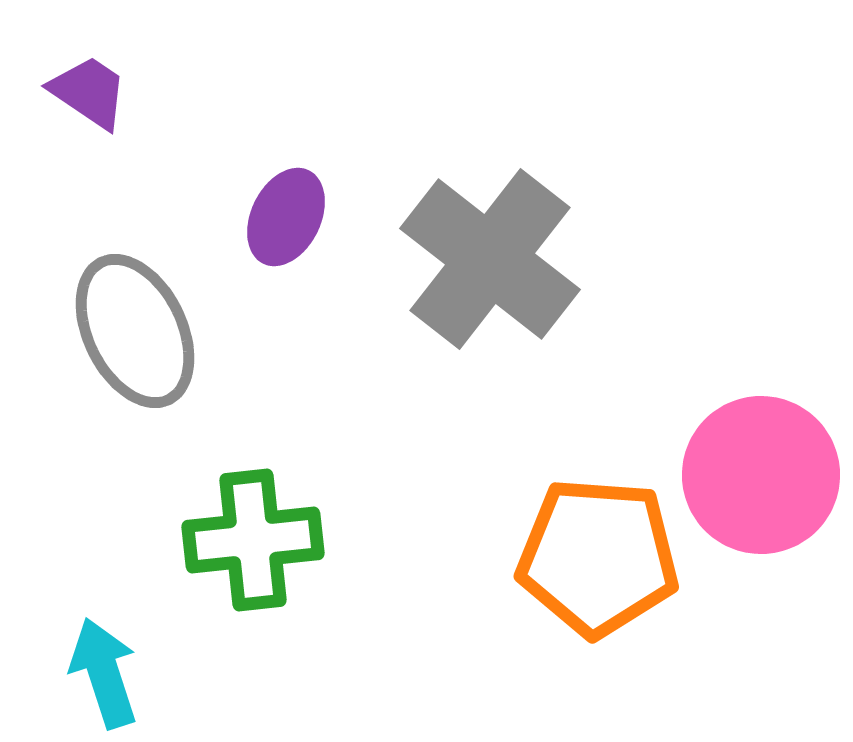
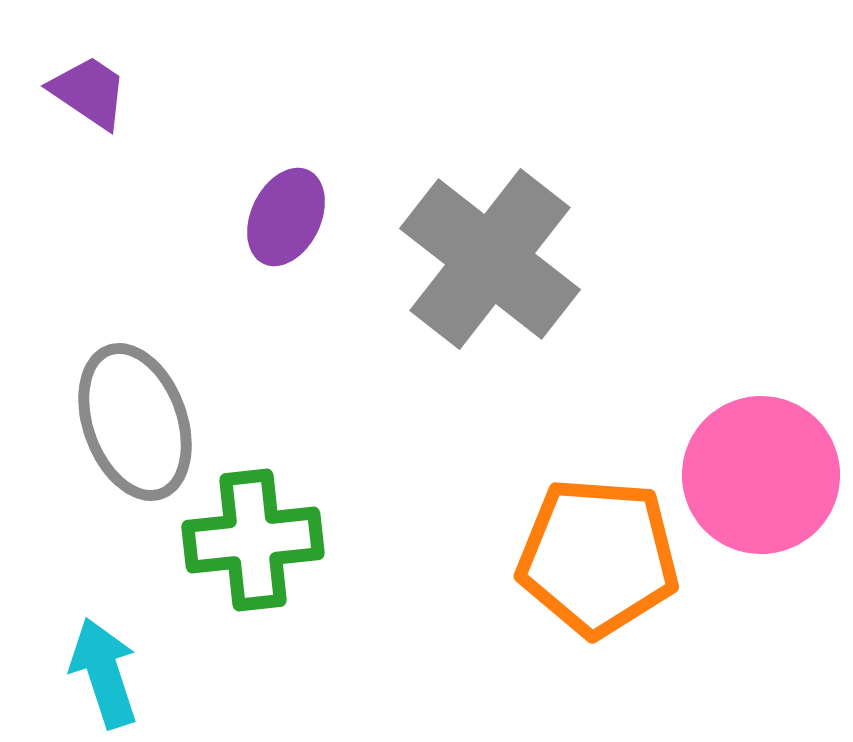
gray ellipse: moved 91 px down; rotated 6 degrees clockwise
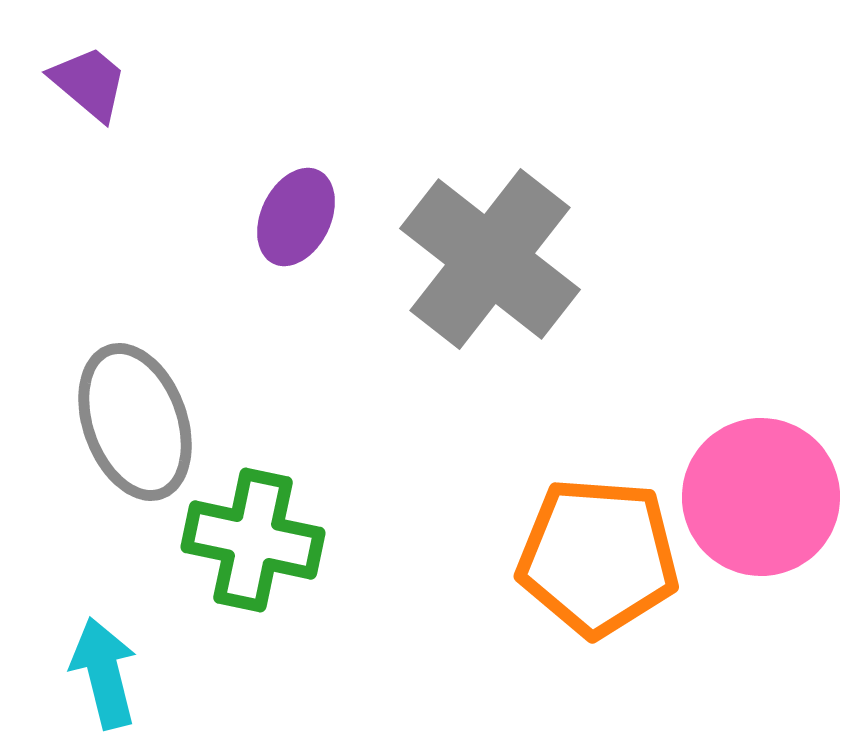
purple trapezoid: moved 9 px up; rotated 6 degrees clockwise
purple ellipse: moved 10 px right
pink circle: moved 22 px down
green cross: rotated 18 degrees clockwise
cyan arrow: rotated 4 degrees clockwise
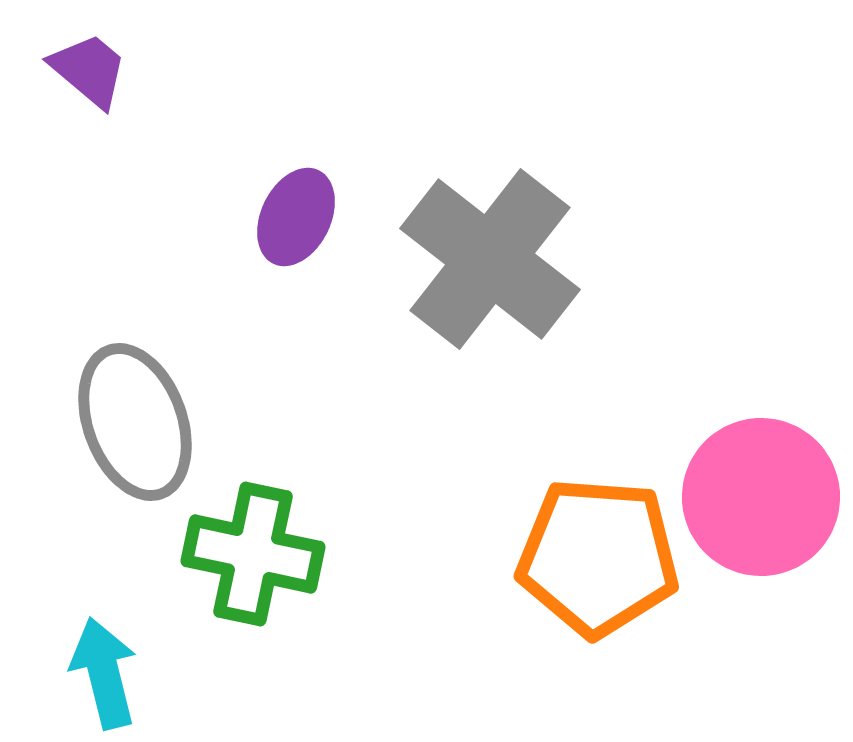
purple trapezoid: moved 13 px up
green cross: moved 14 px down
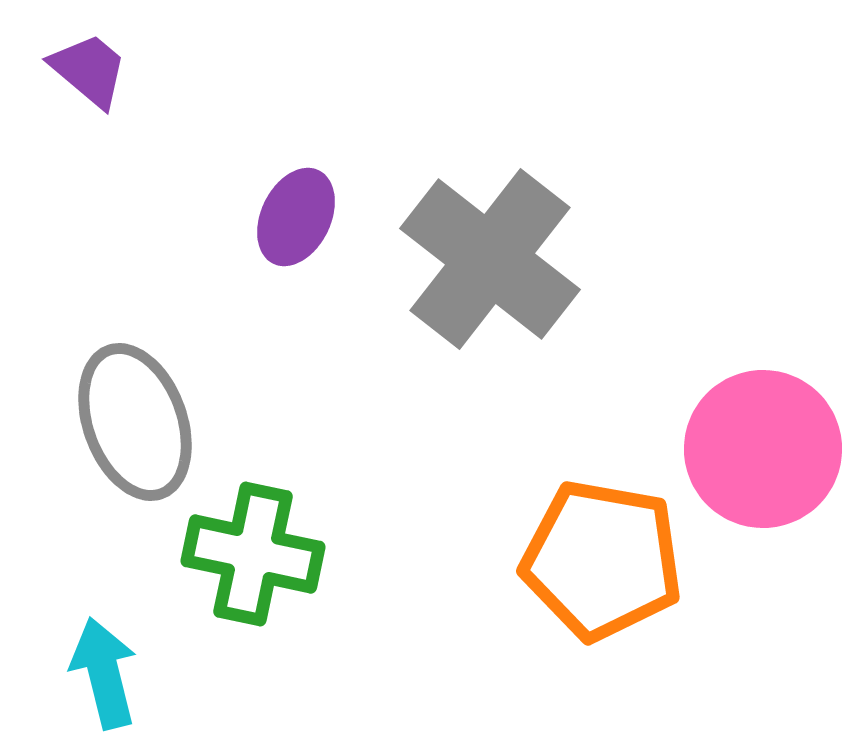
pink circle: moved 2 px right, 48 px up
orange pentagon: moved 4 px right, 3 px down; rotated 6 degrees clockwise
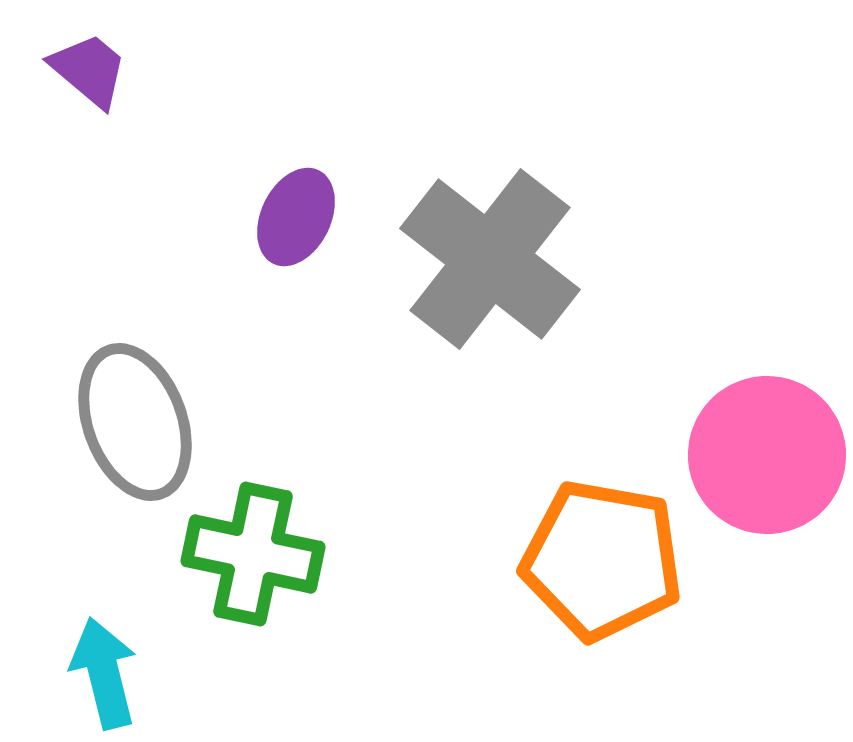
pink circle: moved 4 px right, 6 px down
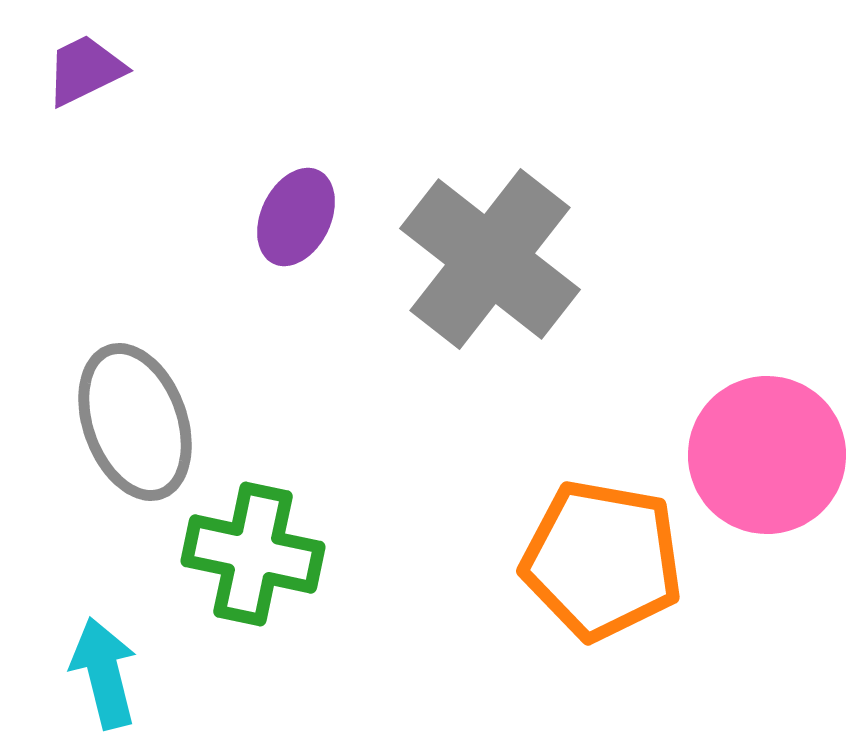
purple trapezoid: moved 4 px left; rotated 66 degrees counterclockwise
